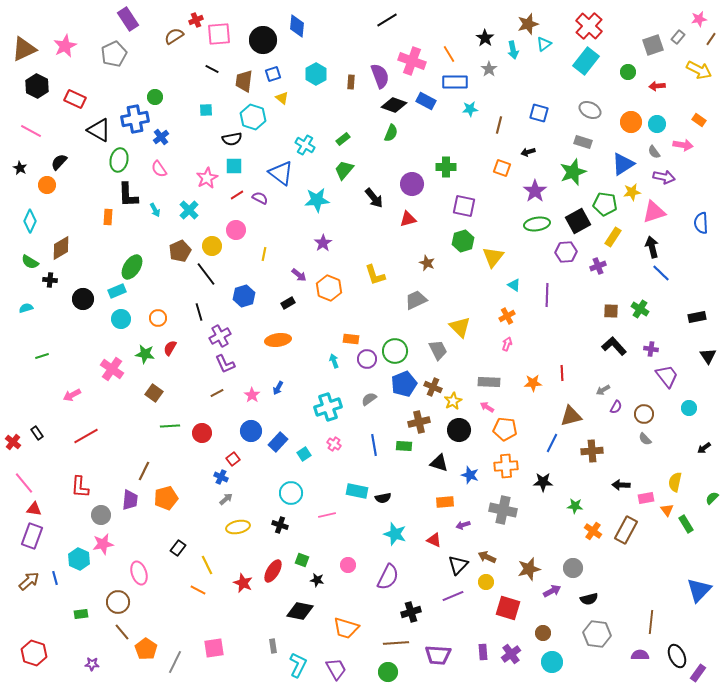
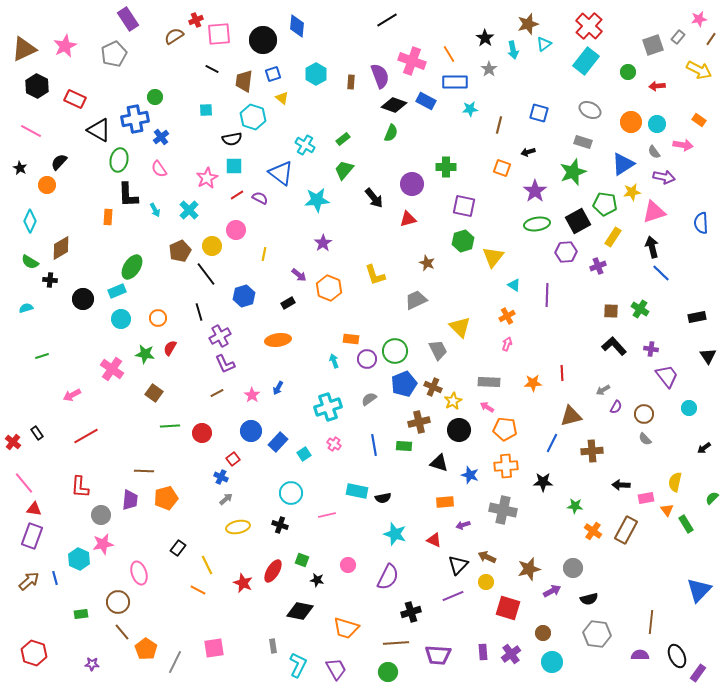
brown line at (144, 471): rotated 66 degrees clockwise
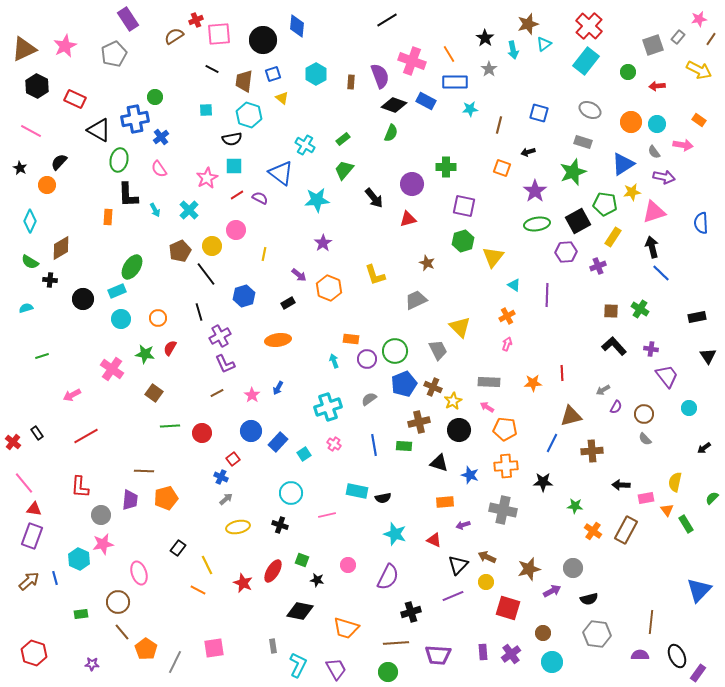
cyan hexagon at (253, 117): moved 4 px left, 2 px up
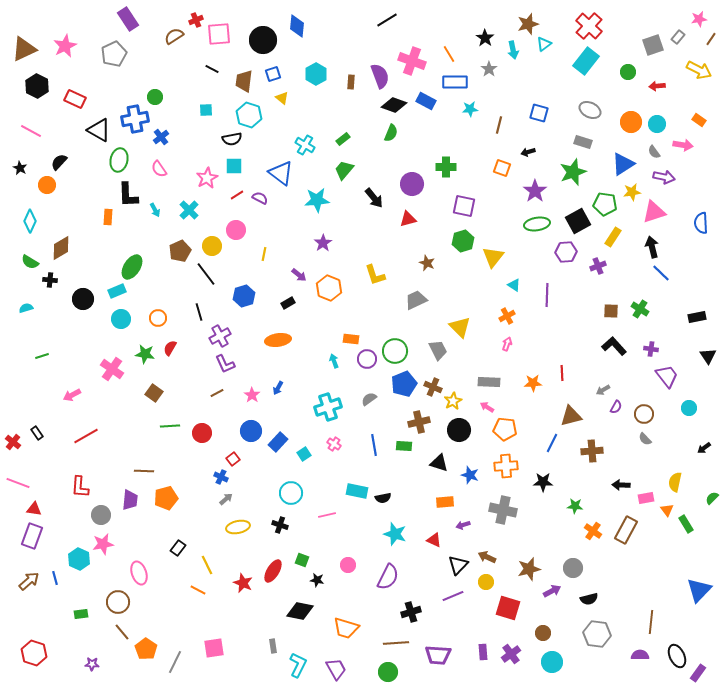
pink line at (24, 483): moved 6 px left; rotated 30 degrees counterclockwise
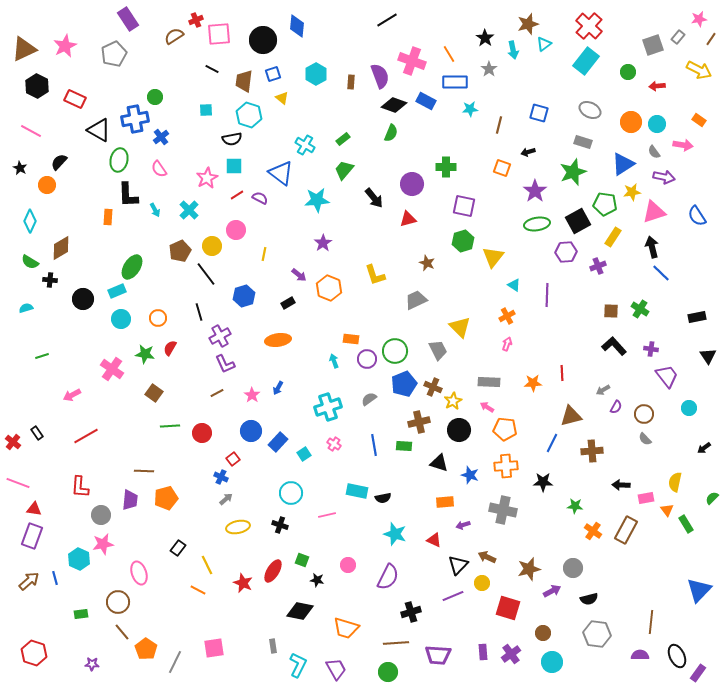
blue semicircle at (701, 223): moved 4 px left, 7 px up; rotated 30 degrees counterclockwise
yellow circle at (486, 582): moved 4 px left, 1 px down
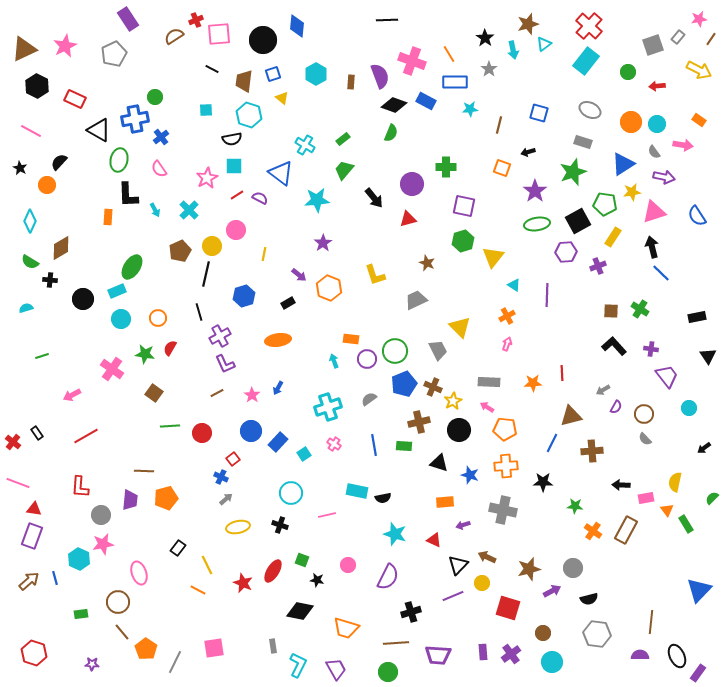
black line at (387, 20): rotated 30 degrees clockwise
black line at (206, 274): rotated 50 degrees clockwise
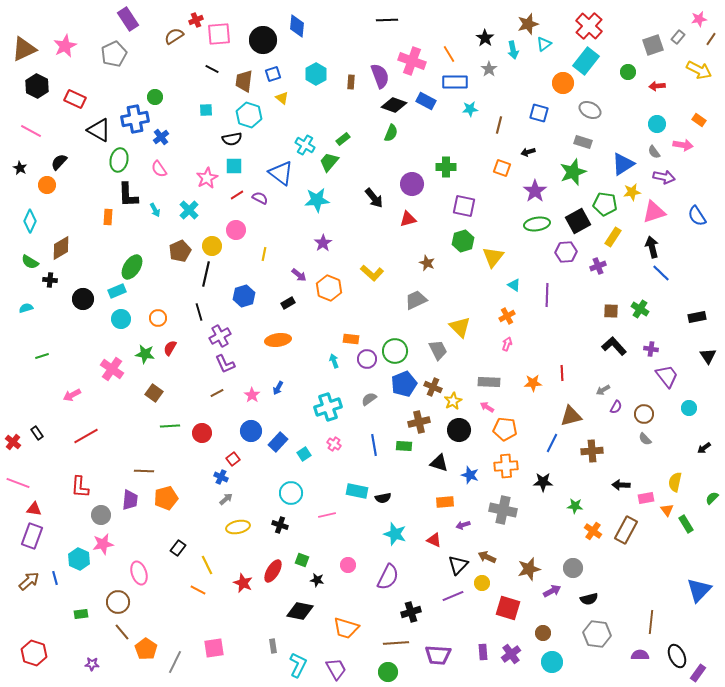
orange circle at (631, 122): moved 68 px left, 39 px up
green trapezoid at (344, 170): moved 15 px left, 8 px up
yellow L-shape at (375, 275): moved 3 px left, 2 px up; rotated 30 degrees counterclockwise
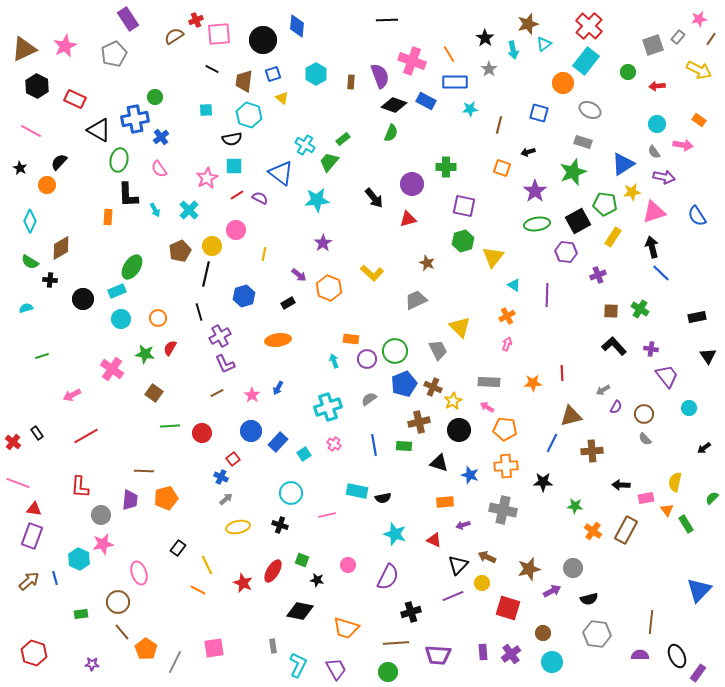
purple hexagon at (566, 252): rotated 10 degrees clockwise
purple cross at (598, 266): moved 9 px down
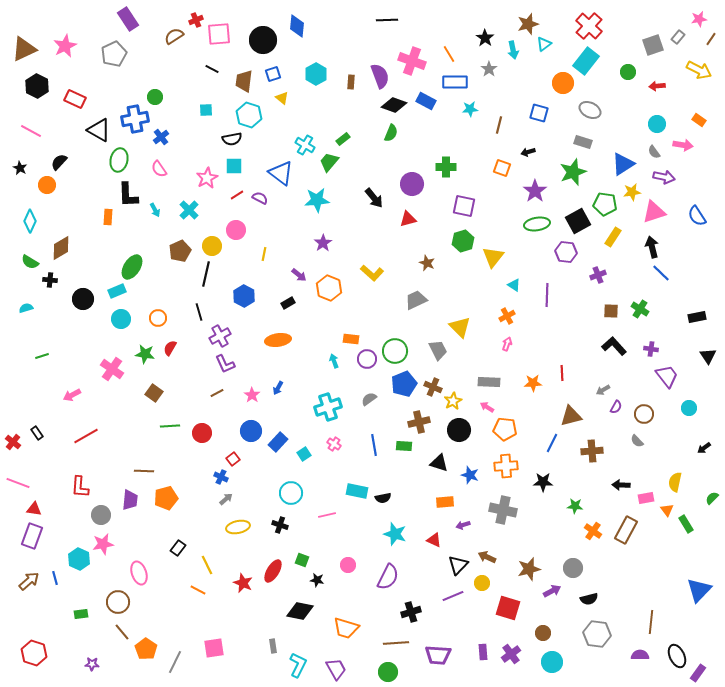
blue hexagon at (244, 296): rotated 15 degrees counterclockwise
gray semicircle at (645, 439): moved 8 px left, 2 px down
